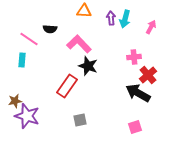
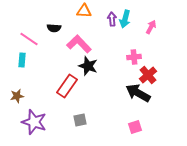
purple arrow: moved 1 px right, 1 px down
black semicircle: moved 4 px right, 1 px up
brown star: moved 2 px right, 5 px up
purple star: moved 7 px right, 6 px down
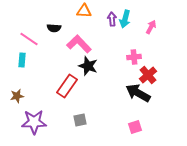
purple star: rotated 20 degrees counterclockwise
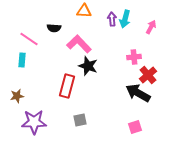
red rectangle: rotated 20 degrees counterclockwise
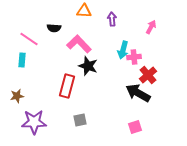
cyan arrow: moved 2 px left, 31 px down
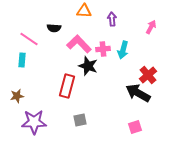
pink cross: moved 31 px left, 8 px up
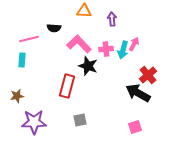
pink arrow: moved 17 px left, 17 px down
pink line: rotated 48 degrees counterclockwise
pink cross: moved 3 px right
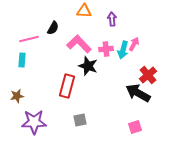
black semicircle: moved 1 px left; rotated 64 degrees counterclockwise
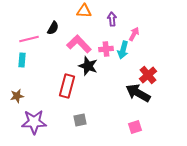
pink arrow: moved 10 px up
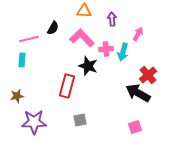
pink arrow: moved 4 px right
pink L-shape: moved 3 px right, 6 px up
cyan arrow: moved 2 px down
